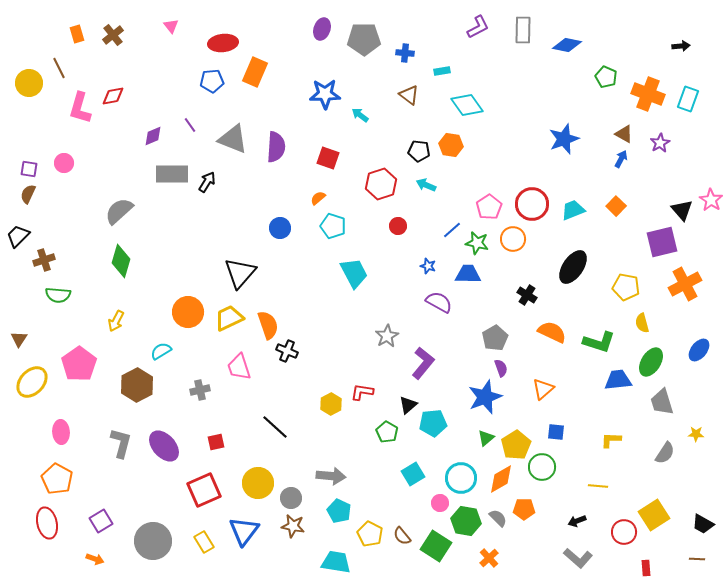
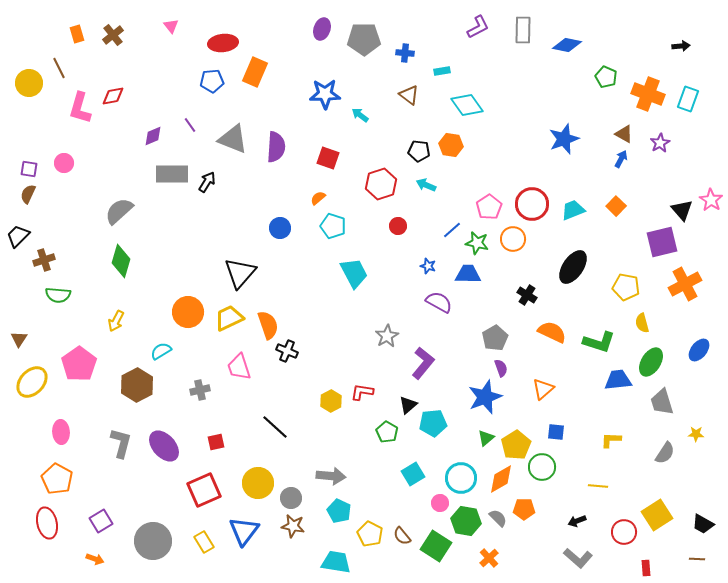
yellow hexagon at (331, 404): moved 3 px up
yellow square at (654, 515): moved 3 px right
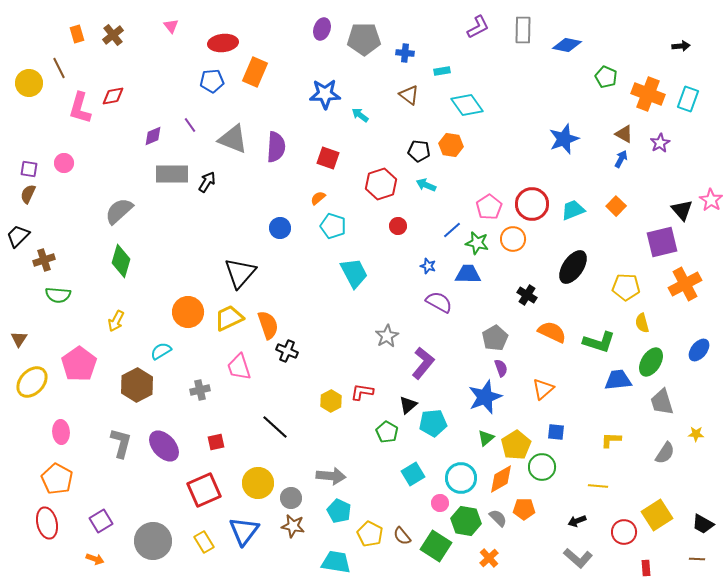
yellow pentagon at (626, 287): rotated 8 degrees counterclockwise
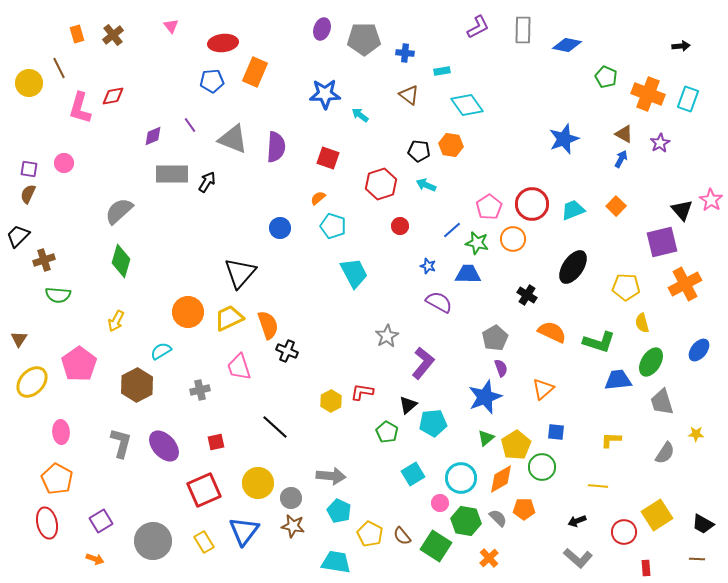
red circle at (398, 226): moved 2 px right
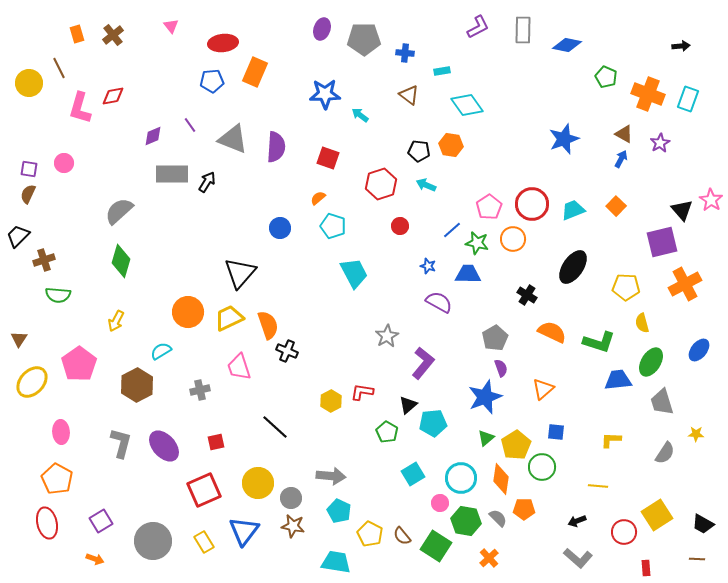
orange diamond at (501, 479): rotated 52 degrees counterclockwise
